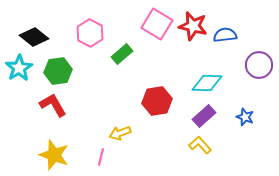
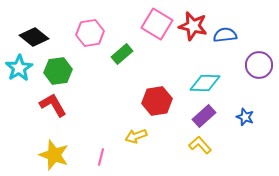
pink hexagon: rotated 24 degrees clockwise
cyan diamond: moved 2 px left
yellow arrow: moved 16 px right, 3 px down
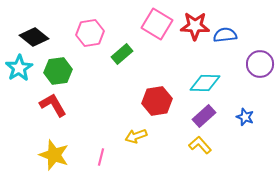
red star: moved 2 px right; rotated 12 degrees counterclockwise
purple circle: moved 1 px right, 1 px up
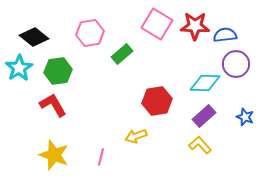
purple circle: moved 24 px left
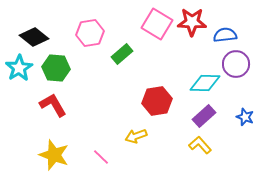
red star: moved 3 px left, 4 px up
green hexagon: moved 2 px left, 3 px up; rotated 12 degrees clockwise
pink line: rotated 60 degrees counterclockwise
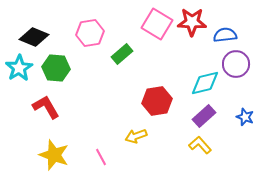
black diamond: rotated 16 degrees counterclockwise
cyan diamond: rotated 16 degrees counterclockwise
red L-shape: moved 7 px left, 2 px down
pink line: rotated 18 degrees clockwise
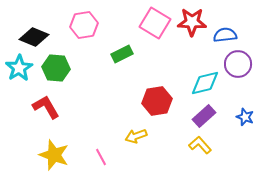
pink square: moved 2 px left, 1 px up
pink hexagon: moved 6 px left, 8 px up
green rectangle: rotated 15 degrees clockwise
purple circle: moved 2 px right
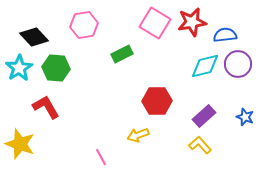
red star: rotated 12 degrees counterclockwise
black diamond: rotated 24 degrees clockwise
cyan diamond: moved 17 px up
red hexagon: rotated 8 degrees clockwise
yellow arrow: moved 2 px right, 1 px up
yellow star: moved 34 px left, 11 px up
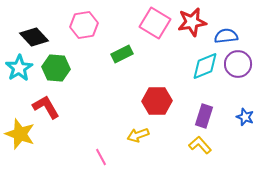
blue semicircle: moved 1 px right, 1 px down
cyan diamond: rotated 8 degrees counterclockwise
purple rectangle: rotated 30 degrees counterclockwise
yellow star: moved 10 px up
